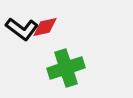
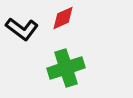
red diamond: moved 18 px right, 9 px up; rotated 12 degrees counterclockwise
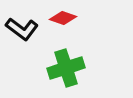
red diamond: rotated 44 degrees clockwise
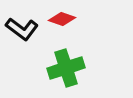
red diamond: moved 1 px left, 1 px down
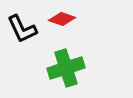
black L-shape: rotated 28 degrees clockwise
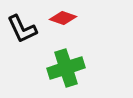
red diamond: moved 1 px right, 1 px up
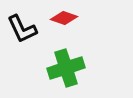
red diamond: moved 1 px right
